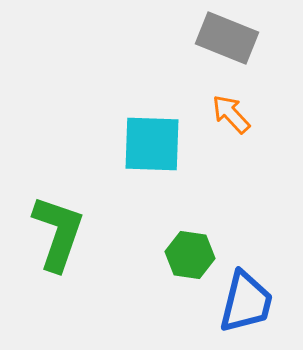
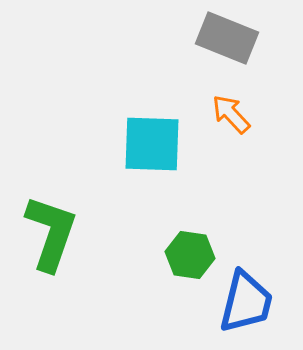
green L-shape: moved 7 px left
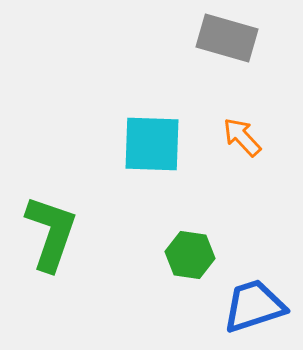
gray rectangle: rotated 6 degrees counterclockwise
orange arrow: moved 11 px right, 23 px down
blue trapezoid: moved 8 px right, 4 px down; rotated 122 degrees counterclockwise
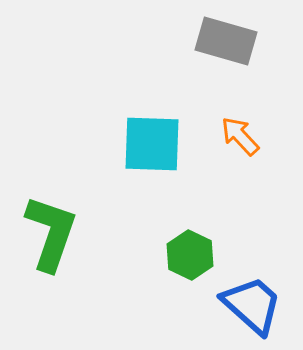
gray rectangle: moved 1 px left, 3 px down
orange arrow: moved 2 px left, 1 px up
green hexagon: rotated 18 degrees clockwise
blue trapezoid: moved 2 px left, 1 px up; rotated 60 degrees clockwise
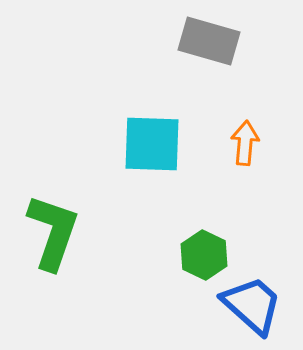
gray rectangle: moved 17 px left
orange arrow: moved 5 px right, 7 px down; rotated 48 degrees clockwise
green L-shape: moved 2 px right, 1 px up
green hexagon: moved 14 px right
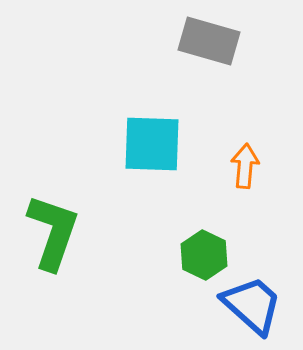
orange arrow: moved 23 px down
